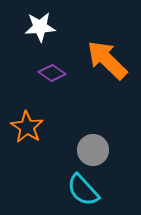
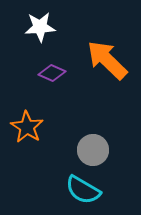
purple diamond: rotated 12 degrees counterclockwise
cyan semicircle: rotated 18 degrees counterclockwise
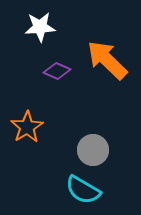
purple diamond: moved 5 px right, 2 px up
orange star: rotated 8 degrees clockwise
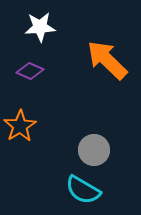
purple diamond: moved 27 px left
orange star: moved 7 px left, 1 px up
gray circle: moved 1 px right
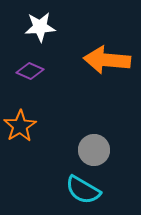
orange arrow: rotated 39 degrees counterclockwise
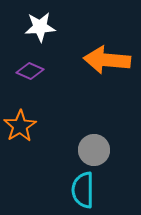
cyan semicircle: rotated 60 degrees clockwise
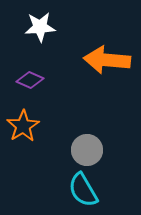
purple diamond: moved 9 px down
orange star: moved 3 px right
gray circle: moved 7 px left
cyan semicircle: rotated 30 degrees counterclockwise
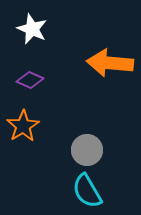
white star: moved 8 px left, 2 px down; rotated 28 degrees clockwise
orange arrow: moved 3 px right, 3 px down
cyan semicircle: moved 4 px right, 1 px down
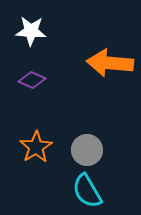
white star: moved 1 px left, 2 px down; rotated 20 degrees counterclockwise
purple diamond: moved 2 px right
orange star: moved 13 px right, 21 px down
